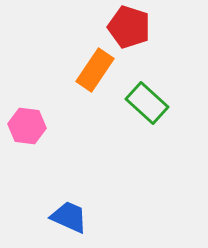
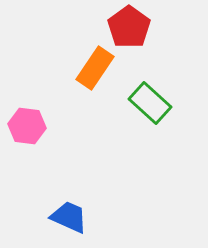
red pentagon: rotated 18 degrees clockwise
orange rectangle: moved 2 px up
green rectangle: moved 3 px right
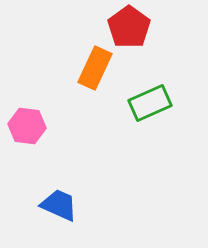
orange rectangle: rotated 9 degrees counterclockwise
green rectangle: rotated 66 degrees counterclockwise
blue trapezoid: moved 10 px left, 12 px up
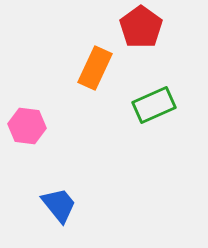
red pentagon: moved 12 px right
green rectangle: moved 4 px right, 2 px down
blue trapezoid: rotated 27 degrees clockwise
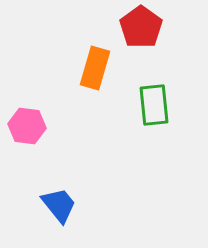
orange rectangle: rotated 9 degrees counterclockwise
green rectangle: rotated 72 degrees counterclockwise
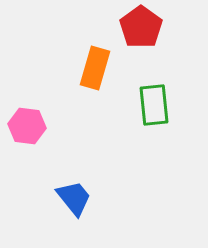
blue trapezoid: moved 15 px right, 7 px up
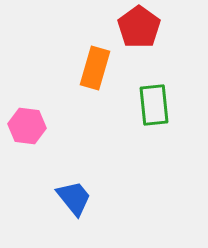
red pentagon: moved 2 px left
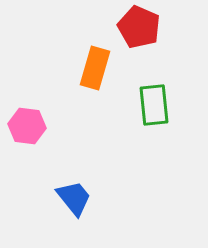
red pentagon: rotated 12 degrees counterclockwise
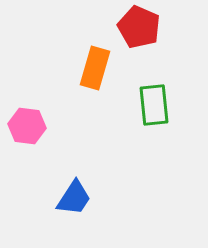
blue trapezoid: rotated 72 degrees clockwise
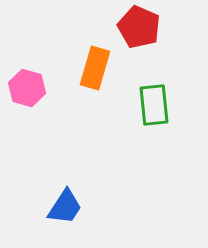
pink hexagon: moved 38 px up; rotated 9 degrees clockwise
blue trapezoid: moved 9 px left, 9 px down
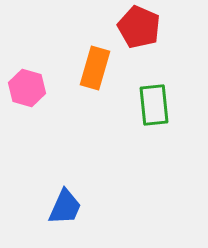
blue trapezoid: rotated 9 degrees counterclockwise
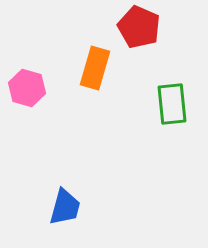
green rectangle: moved 18 px right, 1 px up
blue trapezoid: rotated 9 degrees counterclockwise
